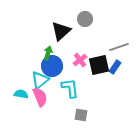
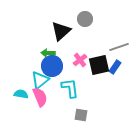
green arrow: rotated 104 degrees counterclockwise
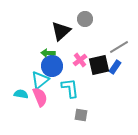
gray line: rotated 12 degrees counterclockwise
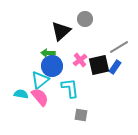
pink semicircle: rotated 18 degrees counterclockwise
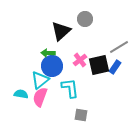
pink semicircle: rotated 120 degrees counterclockwise
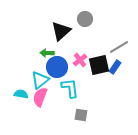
green arrow: moved 1 px left
blue circle: moved 5 px right, 1 px down
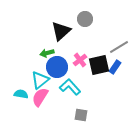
green arrow: rotated 16 degrees counterclockwise
cyan L-shape: moved 1 px up; rotated 35 degrees counterclockwise
pink semicircle: rotated 12 degrees clockwise
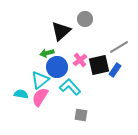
blue rectangle: moved 3 px down
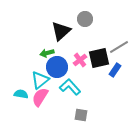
black square: moved 7 px up
